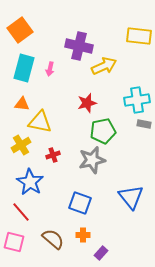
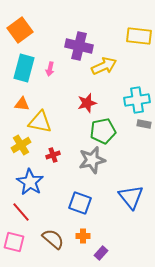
orange cross: moved 1 px down
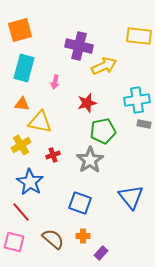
orange square: rotated 20 degrees clockwise
pink arrow: moved 5 px right, 13 px down
gray star: moved 2 px left; rotated 20 degrees counterclockwise
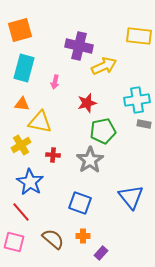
red cross: rotated 24 degrees clockwise
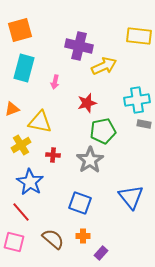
orange triangle: moved 10 px left, 5 px down; rotated 28 degrees counterclockwise
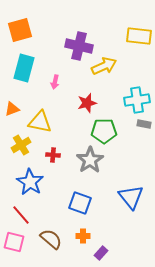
green pentagon: moved 1 px right; rotated 10 degrees clockwise
red line: moved 3 px down
brown semicircle: moved 2 px left
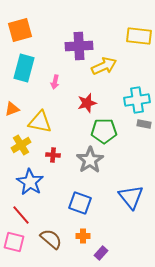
purple cross: rotated 16 degrees counterclockwise
